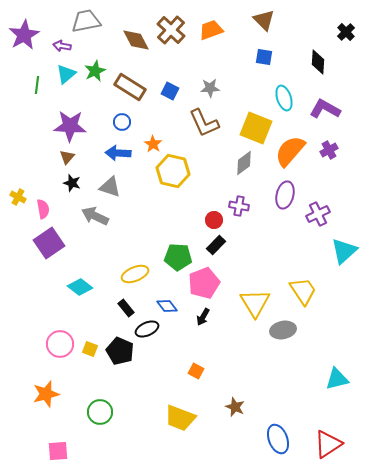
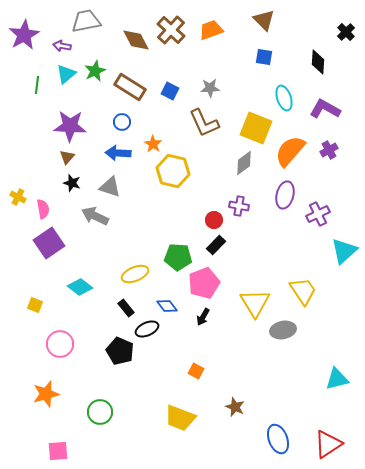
yellow square at (90, 349): moved 55 px left, 44 px up
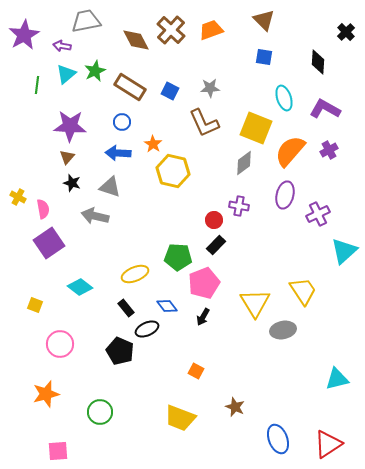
gray arrow at (95, 216): rotated 12 degrees counterclockwise
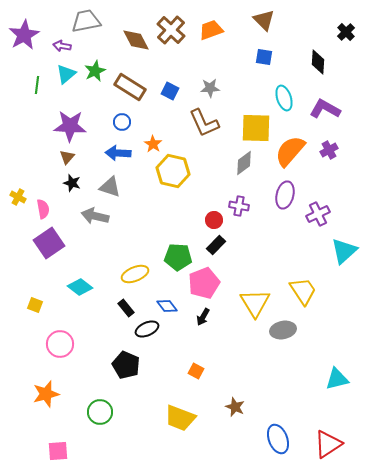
yellow square at (256, 128): rotated 20 degrees counterclockwise
black pentagon at (120, 351): moved 6 px right, 14 px down
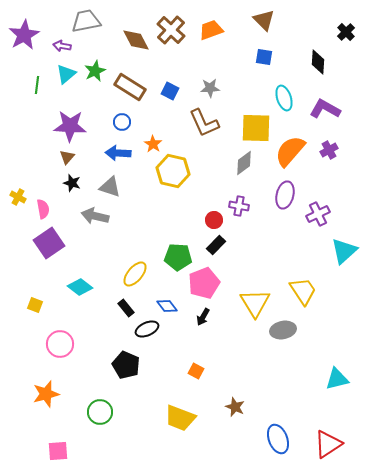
yellow ellipse at (135, 274): rotated 28 degrees counterclockwise
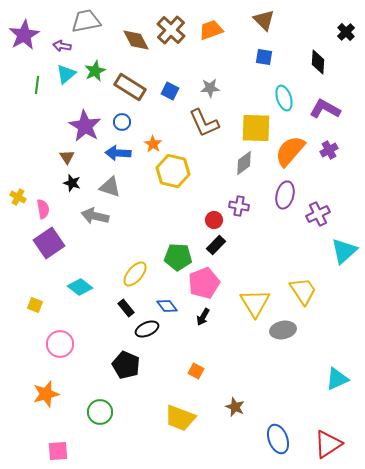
purple star at (70, 126): moved 15 px right; rotated 28 degrees clockwise
brown triangle at (67, 157): rotated 14 degrees counterclockwise
cyan triangle at (337, 379): rotated 10 degrees counterclockwise
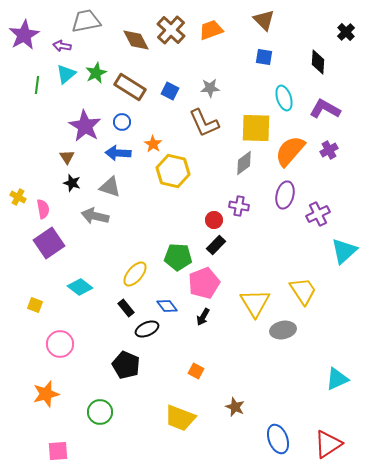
green star at (95, 71): moved 1 px right, 2 px down
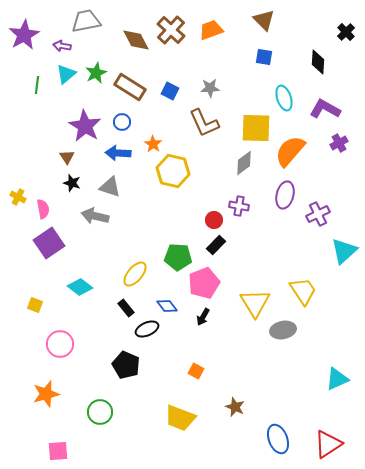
purple cross at (329, 150): moved 10 px right, 7 px up
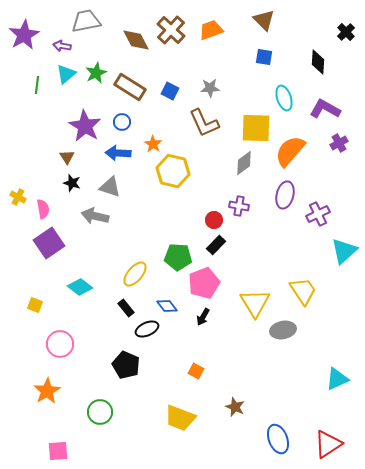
orange star at (46, 394): moved 1 px right, 3 px up; rotated 16 degrees counterclockwise
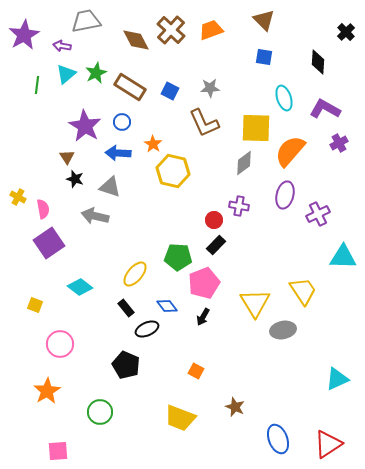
black star at (72, 183): moved 3 px right, 4 px up
cyan triangle at (344, 251): moved 1 px left, 6 px down; rotated 44 degrees clockwise
